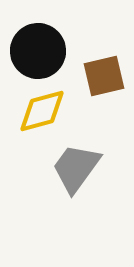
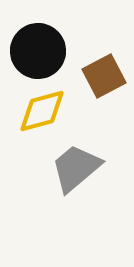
brown square: rotated 15 degrees counterclockwise
gray trapezoid: rotated 14 degrees clockwise
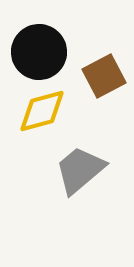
black circle: moved 1 px right, 1 px down
gray trapezoid: moved 4 px right, 2 px down
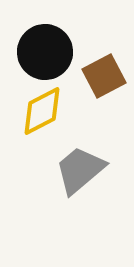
black circle: moved 6 px right
yellow diamond: rotated 12 degrees counterclockwise
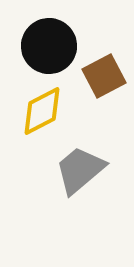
black circle: moved 4 px right, 6 px up
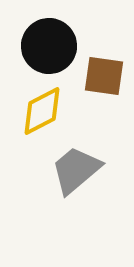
brown square: rotated 36 degrees clockwise
gray trapezoid: moved 4 px left
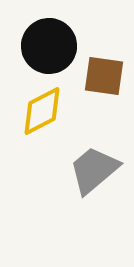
gray trapezoid: moved 18 px right
